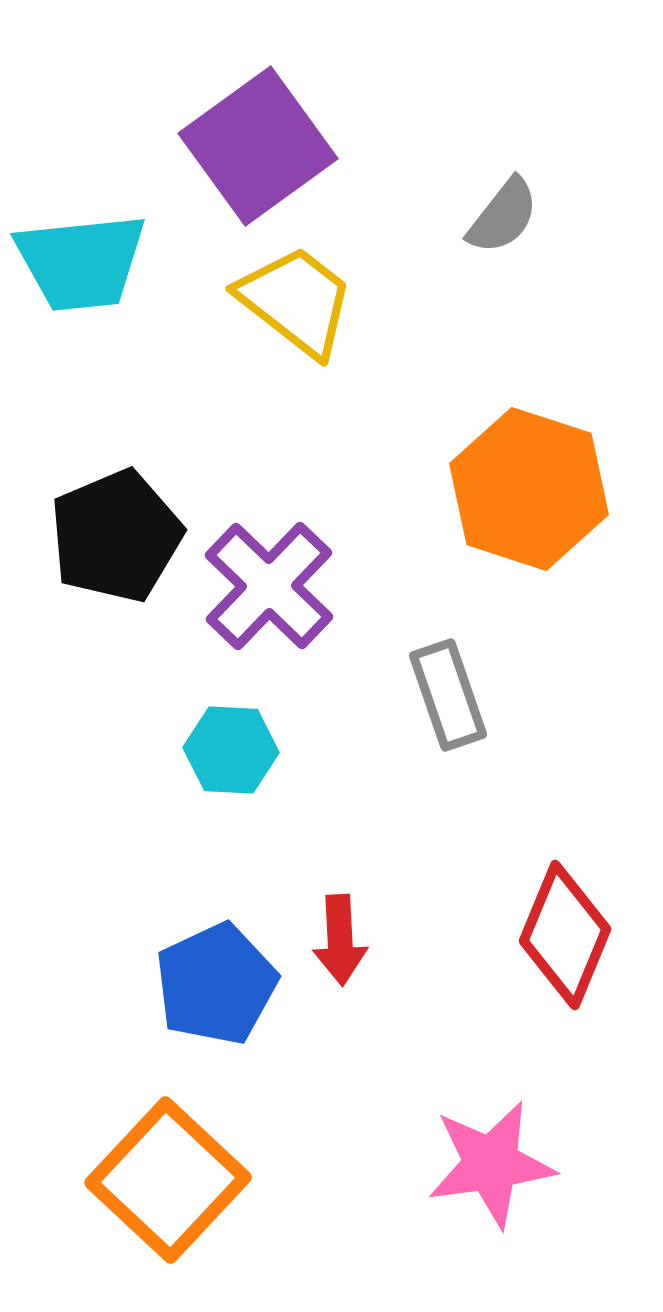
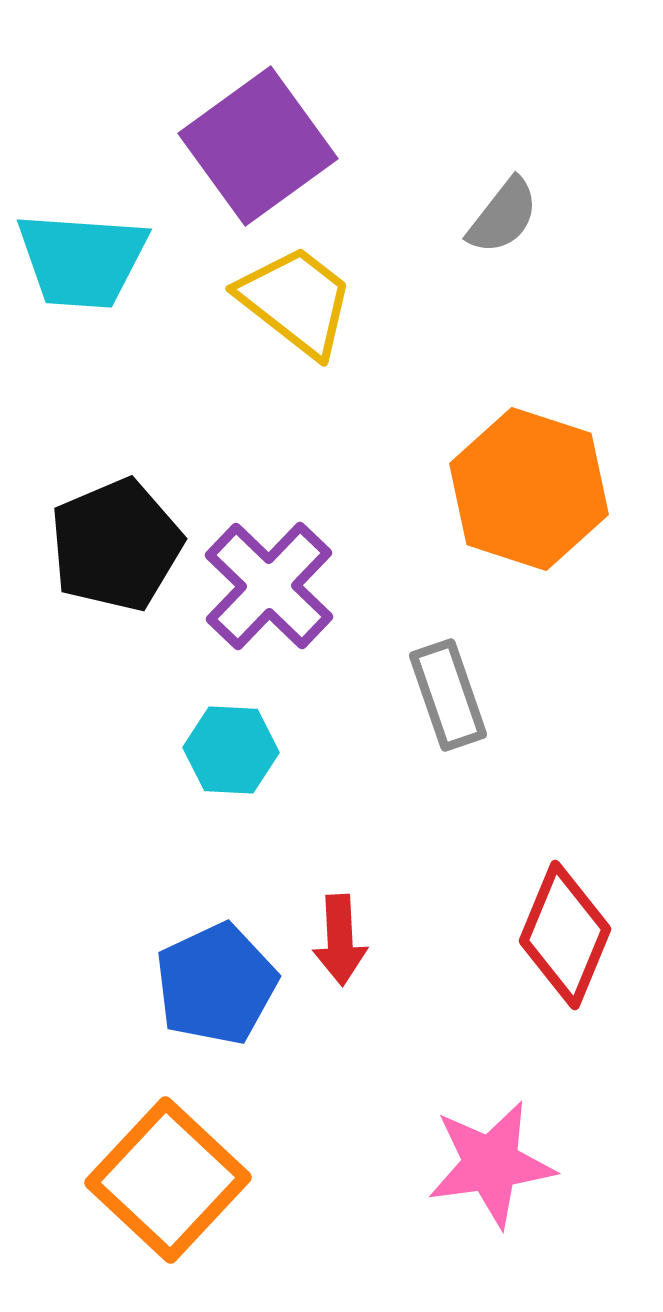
cyan trapezoid: moved 1 px right, 2 px up; rotated 10 degrees clockwise
black pentagon: moved 9 px down
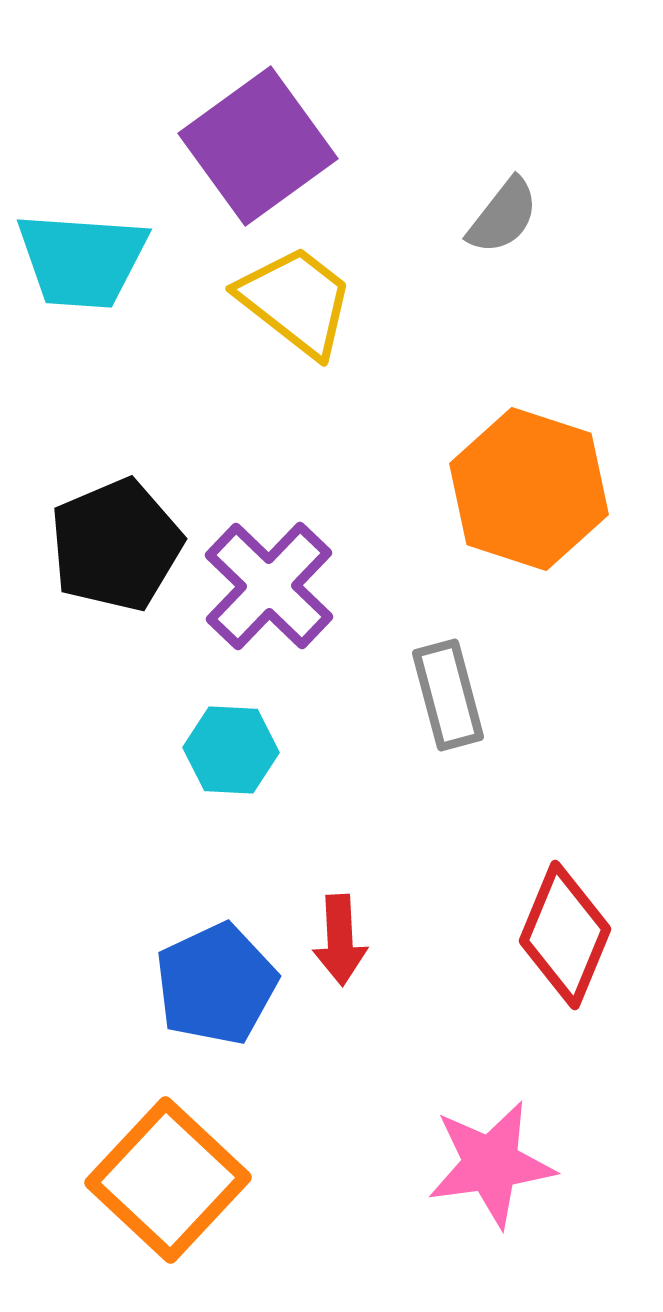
gray rectangle: rotated 4 degrees clockwise
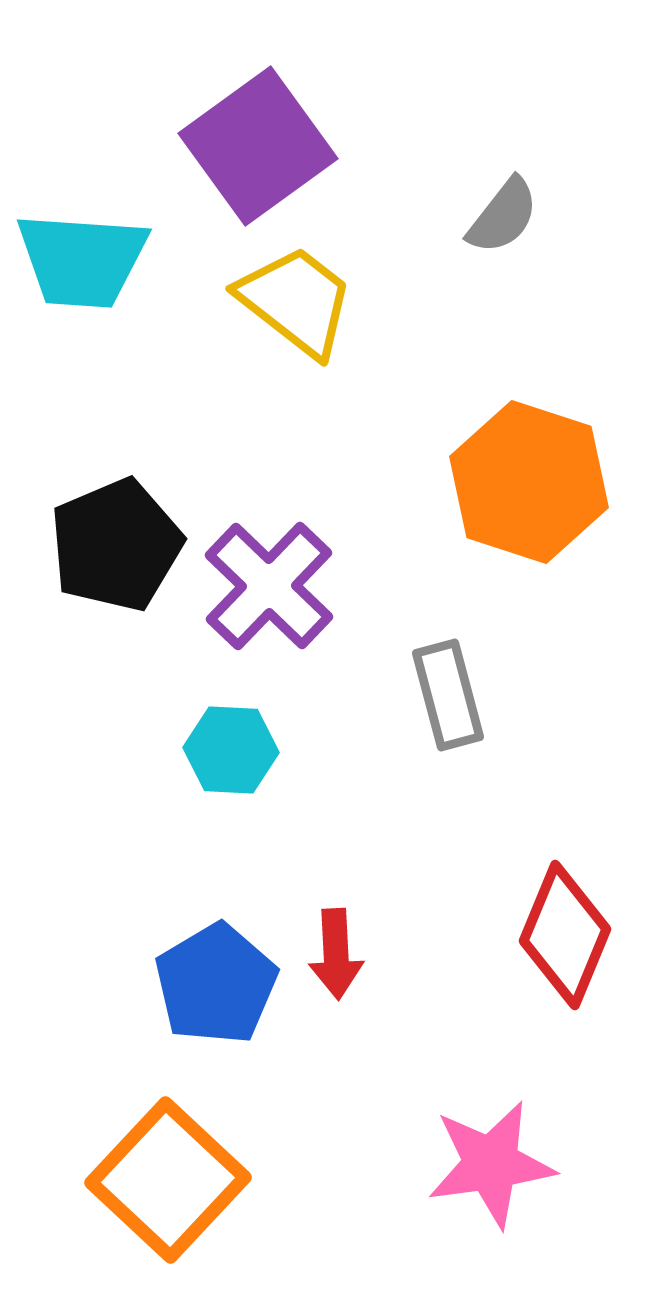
orange hexagon: moved 7 px up
red arrow: moved 4 px left, 14 px down
blue pentagon: rotated 6 degrees counterclockwise
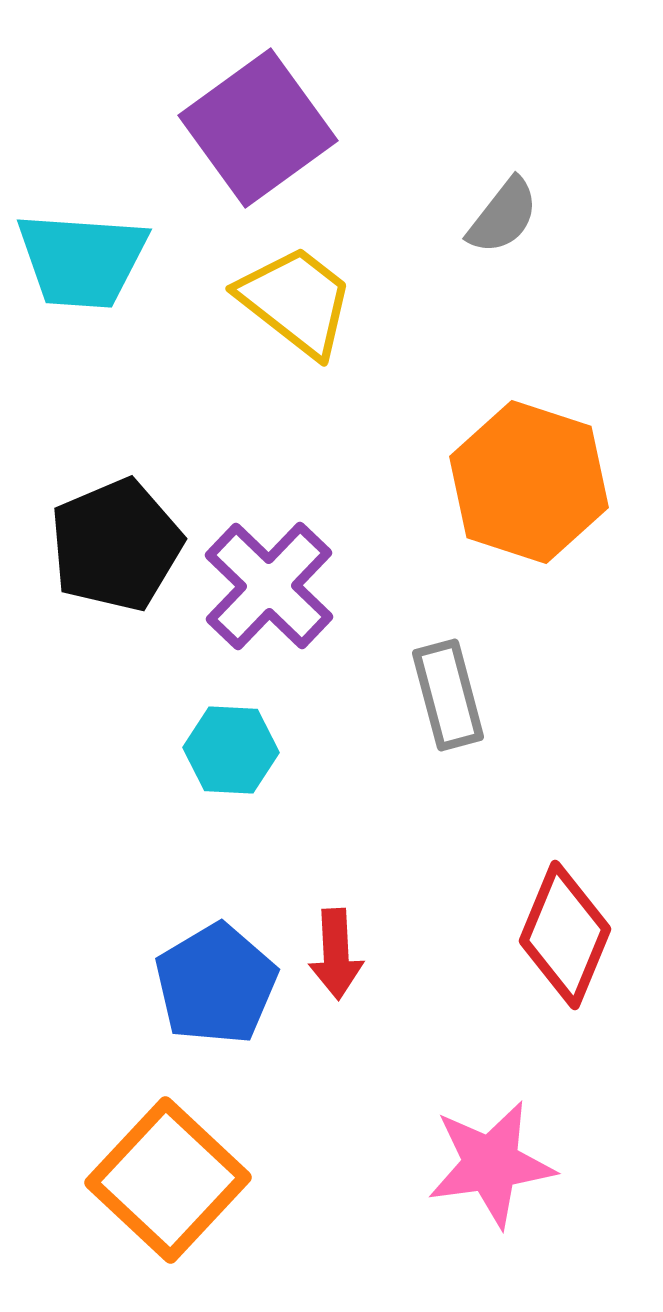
purple square: moved 18 px up
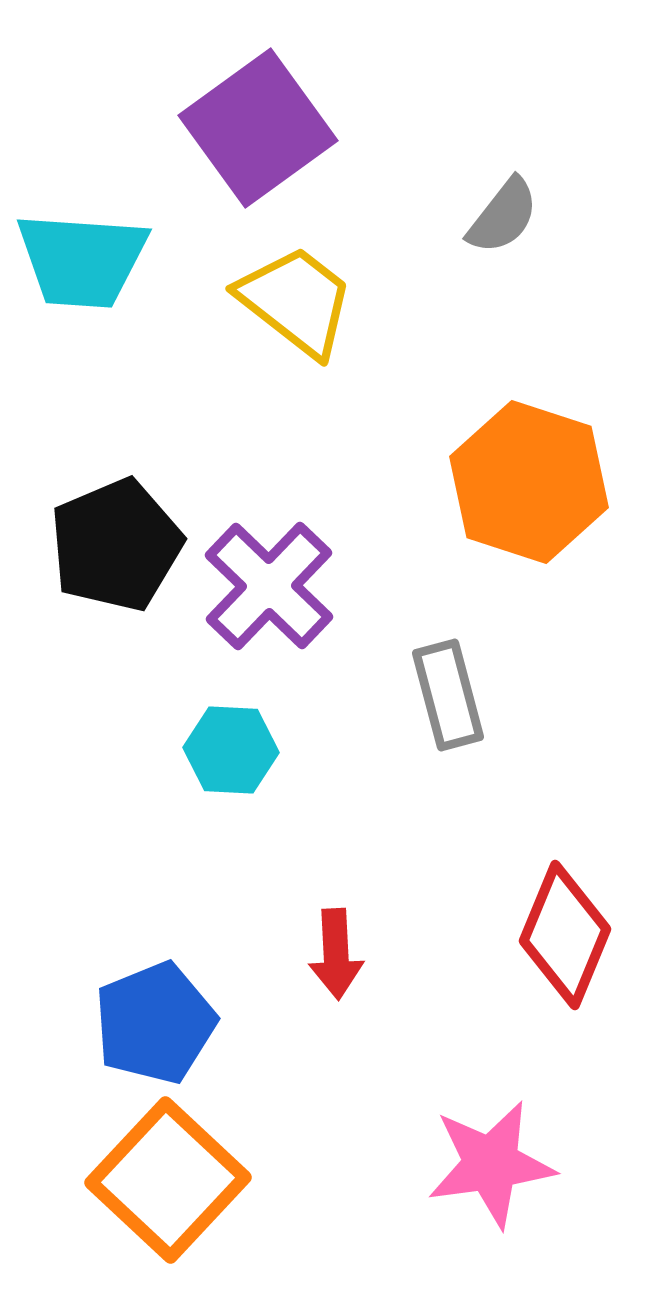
blue pentagon: moved 61 px left, 39 px down; rotated 9 degrees clockwise
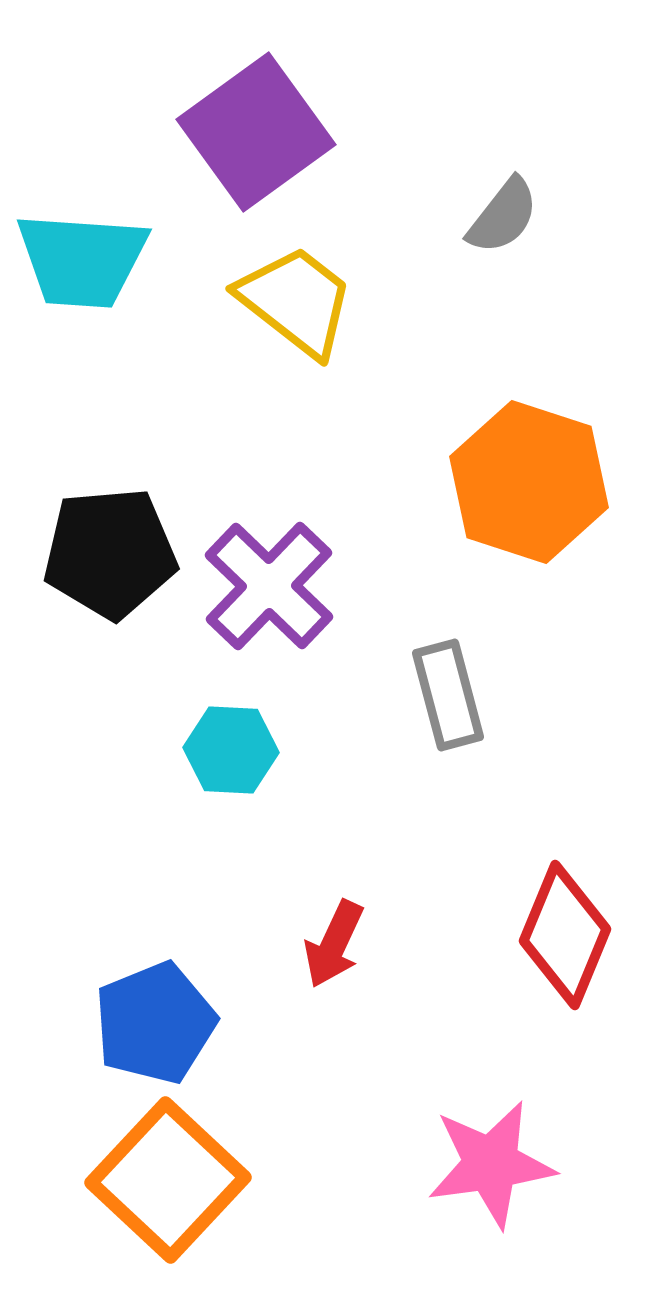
purple square: moved 2 px left, 4 px down
black pentagon: moved 6 px left, 8 px down; rotated 18 degrees clockwise
red arrow: moved 2 px left, 10 px up; rotated 28 degrees clockwise
